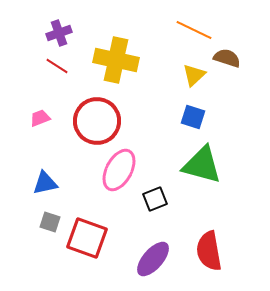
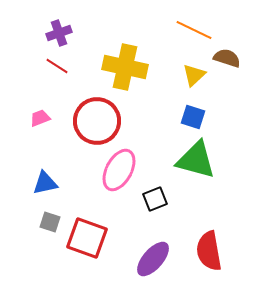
yellow cross: moved 9 px right, 7 px down
green triangle: moved 6 px left, 5 px up
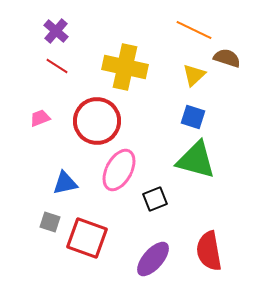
purple cross: moved 3 px left, 2 px up; rotated 30 degrees counterclockwise
blue triangle: moved 20 px right
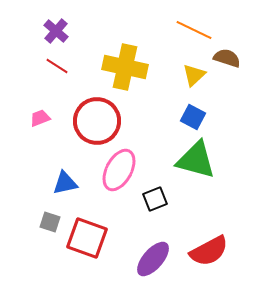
blue square: rotated 10 degrees clockwise
red semicircle: rotated 108 degrees counterclockwise
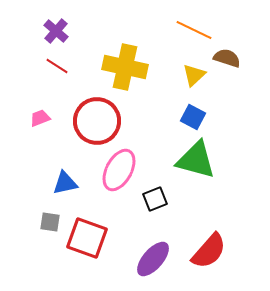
gray square: rotated 10 degrees counterclockwise
red semicircle: rotated 21 degrees counterclockwise
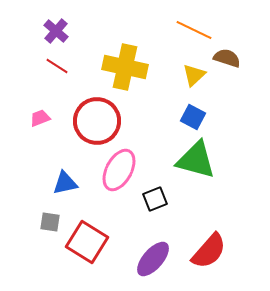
red square: moved 4 px down; rotated 12 degrees clockwise
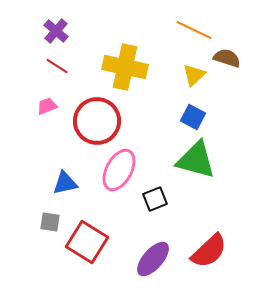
pink trapezoid: moved 7 px right, 12 px up
red semicircle: rotated 6 degrees clockwise
